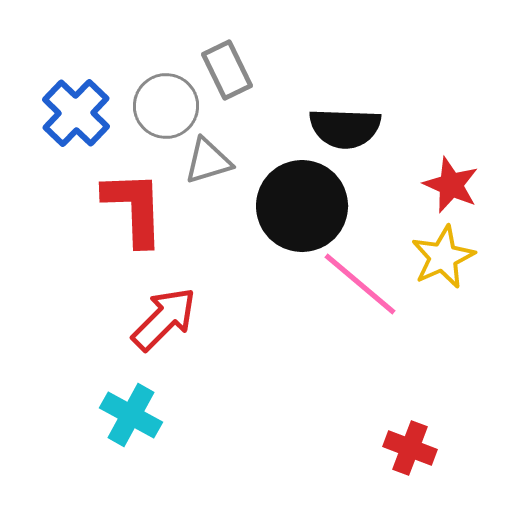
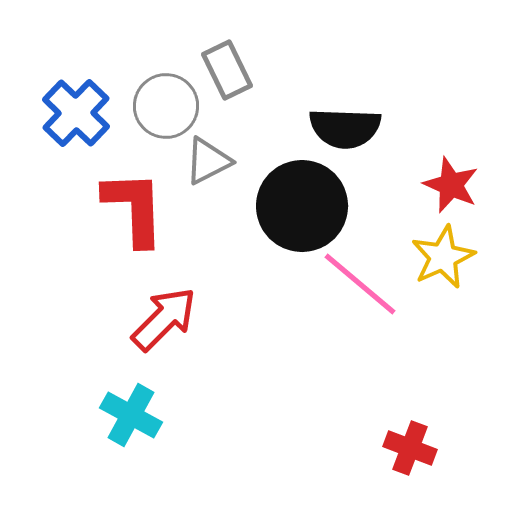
gray triangle: rotated 10 degrees counterclockwise
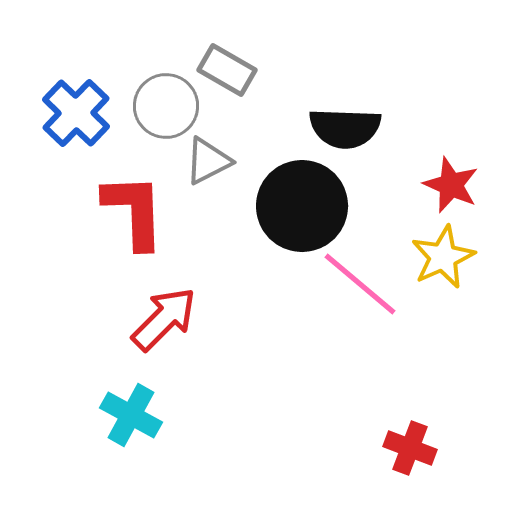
gray rectangle: rotated 34 degrees counterclockwise
red L-shape: moved 3 px down
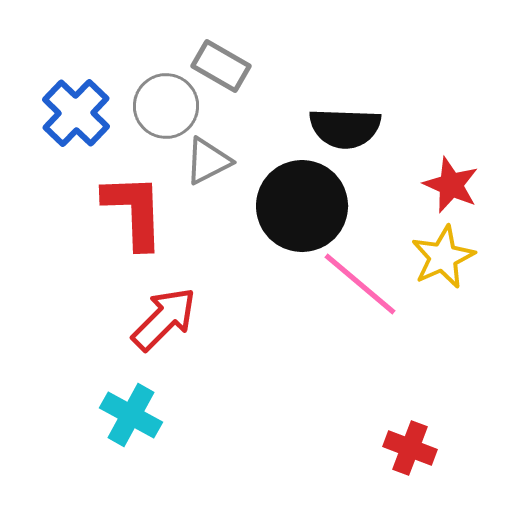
gray rectangle: moved 6 px left, 4 px up
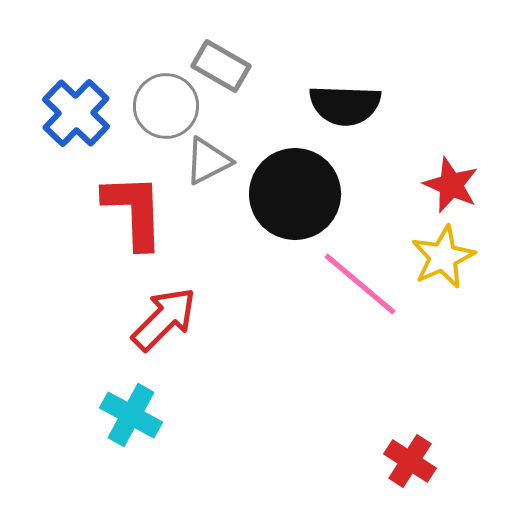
black semicircle: moved 23 px up
black circle: moved 7 px left, 12 px up
red cross: moved 13 px down; rotated 12 degrees clockwise
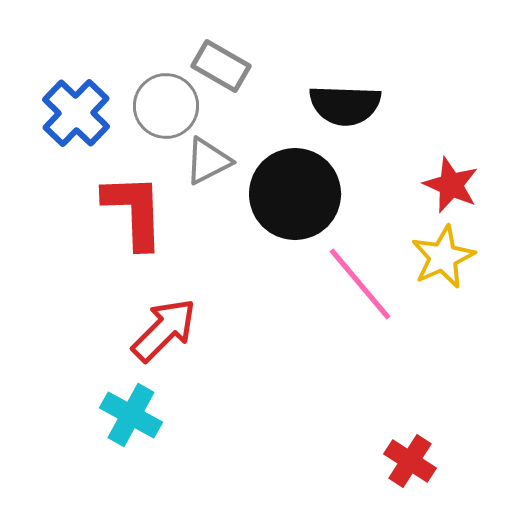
pink line: rotated 10 degrees clockwise
red arrow: moved 11 px down
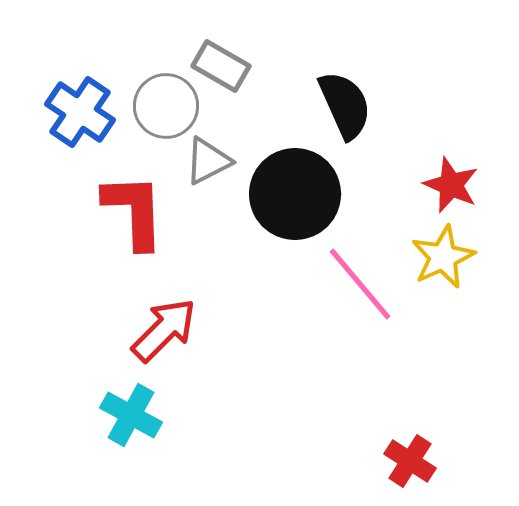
black semicircle: rotated 116 degrees counterclockwise
blue cross: moved 4 px right, 1 px up; rotated 10 degrees counterclockwise
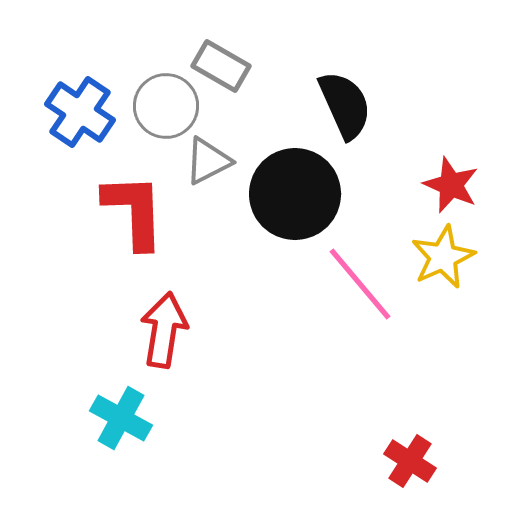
red arrow: rotated 36 degrees counterclockwise
cyan cross: moved 10 px left, 3 px down
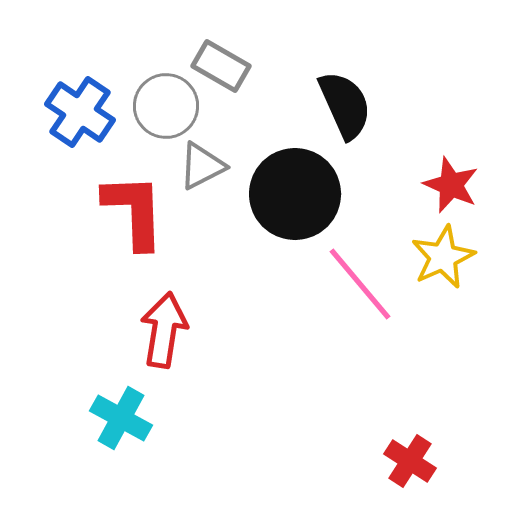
gray triangle: moved 6 px left, 5 px down
